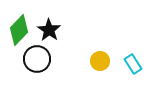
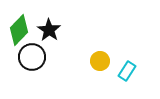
black circle: moved 5 px left, 2 px up
cyan rectangle: moved 6 px left, 7 px down; rotated 66 degrees clockwise
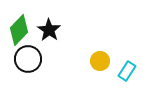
black circle: moved 4 px left, 2 px down
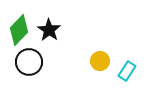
black circle: moved 1 px right, 3 px down
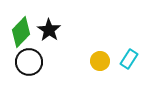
green diamond: moved 2 px right, 2 px down
cyan rectangle: moved 2 px right, 12 px up
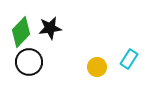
black star: moved 1 px right, 2 px up; rotated 30 degrees clockwise
yellow circle: moved 3 px left, 6 px down
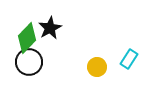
black star: rotated 20 degrees counterclockwise
green diamond: moved 6 px right, 6 px down
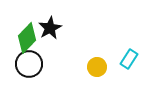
black circle: moved 2 px down
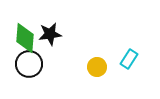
black star: moved 6 px down; rotated 20 degrees clockwise
green diamond: moved 2 px left; rotated 40 degrees counterclockwise
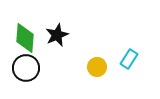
black star: moved 7 px right, 1 px down; rotated 15 degrees counterclockwise
black circle: moved 3 px left, 4 px down
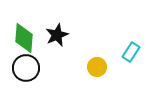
green diamond: moved 1 px left
cyan rectangle: moved 2 px right, 7 px up
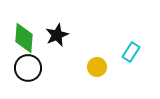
black circle: moved 2 px right
